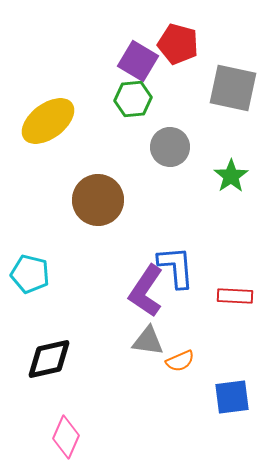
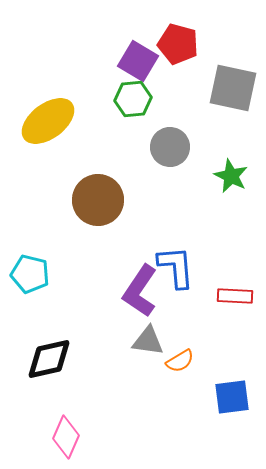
green star: rotated 12 degrees counterclockwise
purple L-shape: moved 6 px left
orange semicircle: rotated 8 degrees counterclockwise
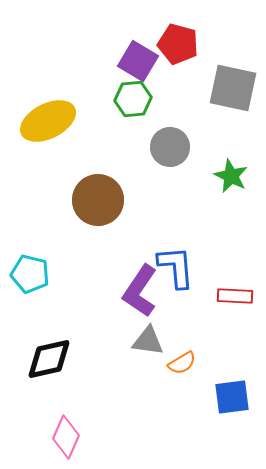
yellow ellipse: rotated 10 degrees clockwise
orange semicircle: moved 2 px right, 2 px down
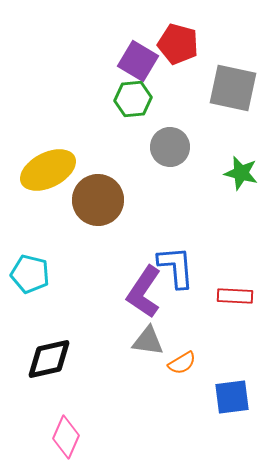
yellow ellipse: moved 49 px down
green star: moved 10 px right, 3 px up; rotated 12 degrees counterclockwise
purple L-shape: moved 4 px right, 1 px down
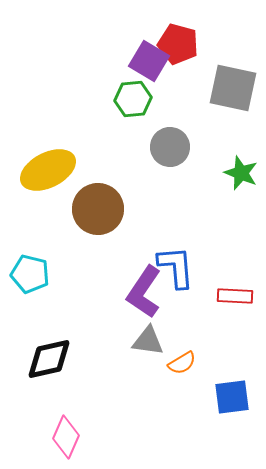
purple square: moved 11 px right
green star: rotated 8 degrees clockwise
brown circle: moved 9 px down
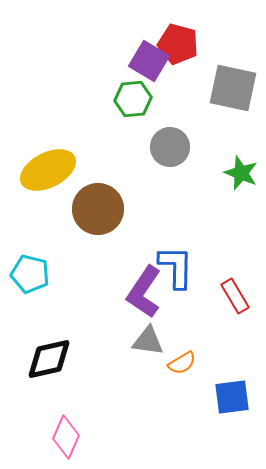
blue L-shape: rotated 6 degrees clockwise
red rectangle: rotated 56 degrees clockwise
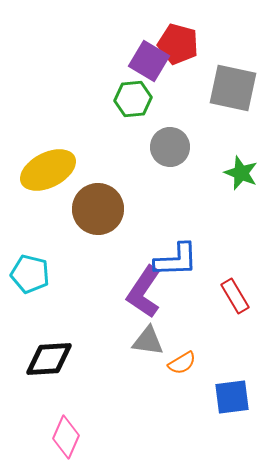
blue L-shape: moved 7 px up; rotated 87 degrees clockwise
black diamond: rotated 9 degrees clockwise
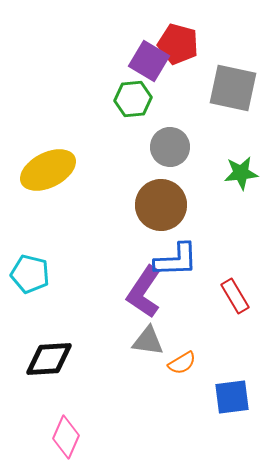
green star: rotated 28 degrees counterclockwise
brown circle: moved 63 px right, 4 px up
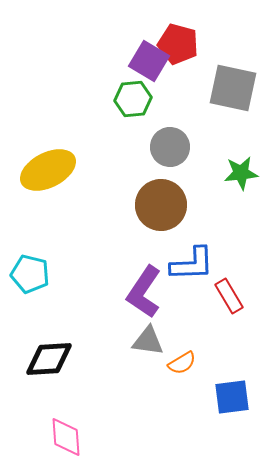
blue L-shape: moved 16 px right, 4 px down
red rectangle: moved 6 px left
pink diamond: rotated 27 degrees counterclockwise
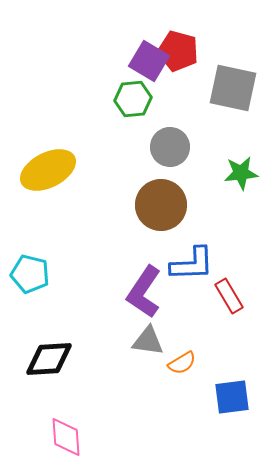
red pentagon: moved 7 px down
